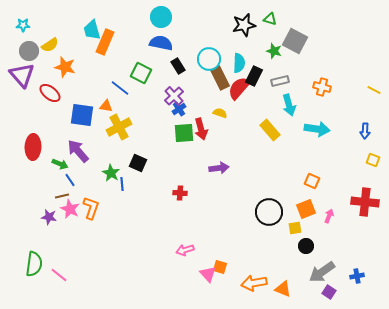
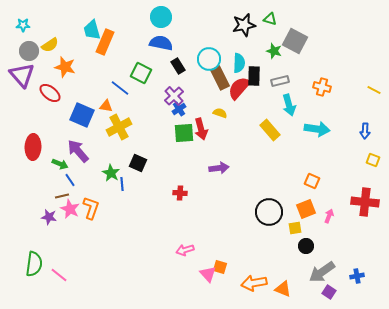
black rectangle at (254, 76): rotated 24 degrees counterclockwise
blue square at (82, 115): rotated 15 degrees clockwise
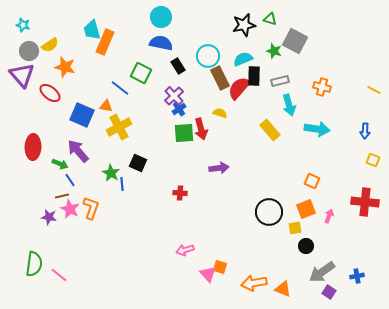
cyan star at (23, 25): rotated 16 degrees clockwise
cyan circle at (209, 59): moved 1 px left, 3 px up
cyan semicircle at (239, 63): moved 4 px right, 4 px up; rotated 114 degrees counterclockwise
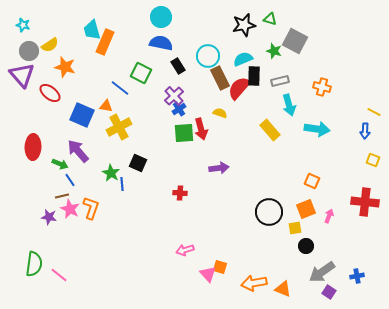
yellow line at (374, 90): moved 22 px down
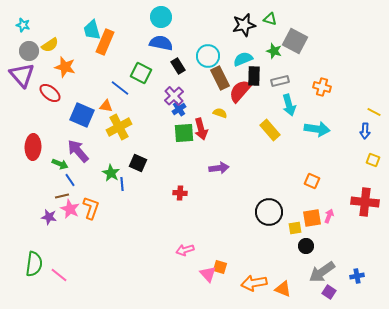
red semicircle at (239, 88): moved 1 px right, 3 px down
orange square at (306, 209): moved 6 px right, 9 px down; rotated 12 degrees clockwise
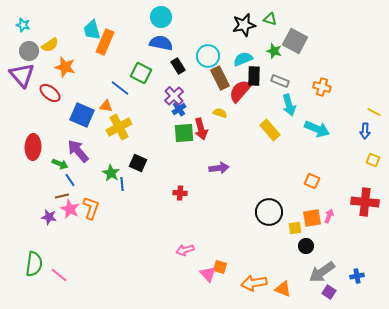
gray rectangle at (280, 81): rotated 36 degrees clockwise
cyan arrow at (317, 129): rotated 15 degrees clockwise
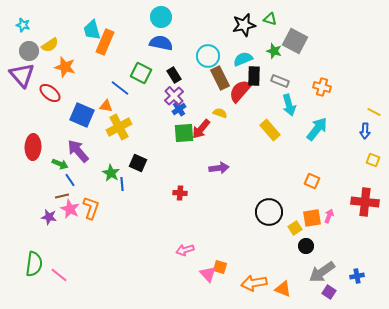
black rectangle at (178, 66): moved 4 px left, 9 px down
red arrow at (201, 129): rotated 55 degrees clockwise
cyan arrow at (317, 129): rotated 75 degrees counterclockwise
yellow square at (295, 228): rotated 24 degrees counterclockwise
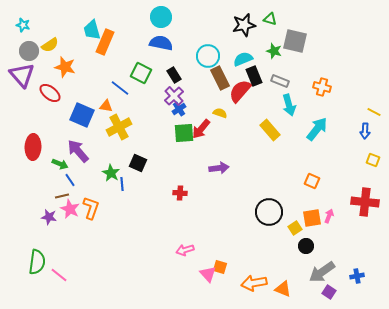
gray square at (295, 41): rotated 15 degrees counterclockwise
black rectangle at (254, 76): rotated 24 degrees counterclockwise
green semicircle at (34, 264): moved 3 px right, 2 px up
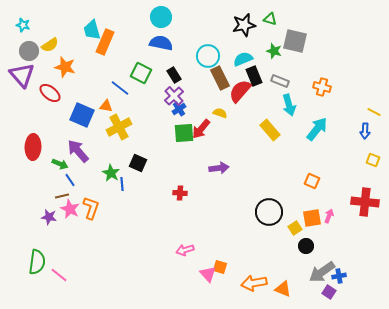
blue cross at (357, 276): moved 18 px left
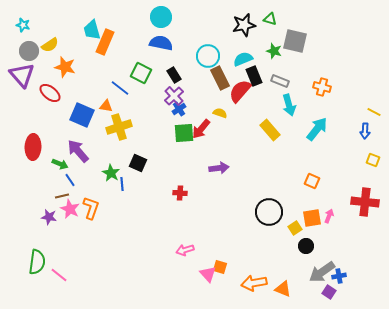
yellow cross at (119, 127): rotated 10 degrees clockwise
